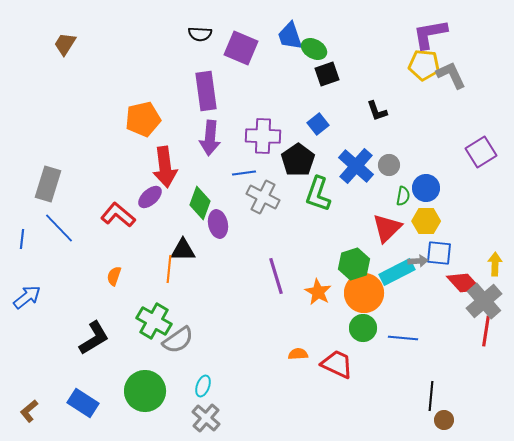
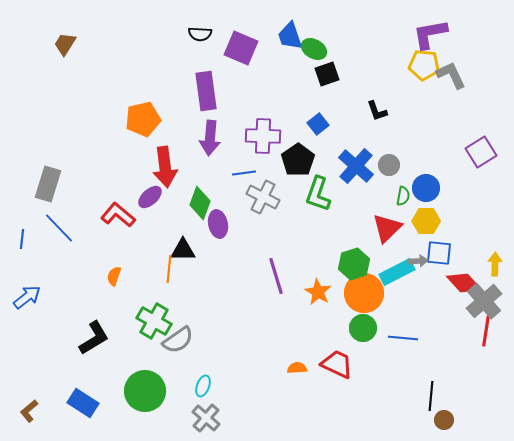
orange semicircle at (298, 354): moved 1 px left, 14 px down
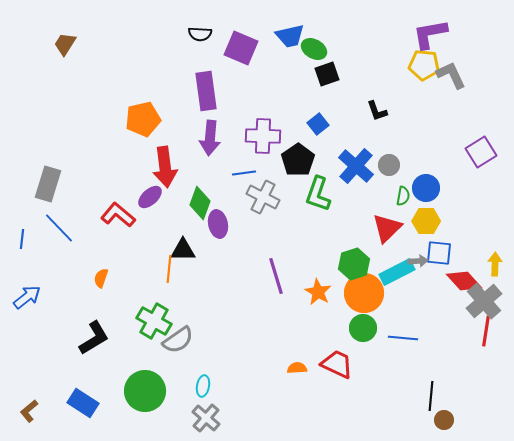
blue trapezoid at (290, 36): rotated 84 degrees counterclockwise
orange semicircle at (114, 276): moved 13 px left, 2 px down
red diamond at (464, 283): moved 2 px up
cyan ellipse at (203, 386): rotated 10 degrees counterclockwise
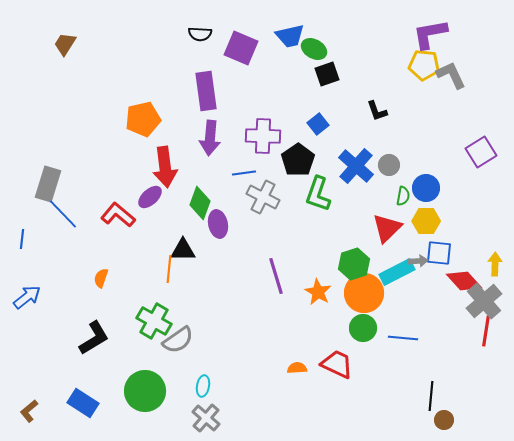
blue line at (59, 228): moved 4 px right, 14 px up
